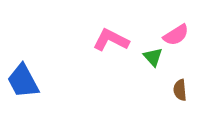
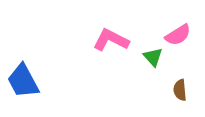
pink semicircle: moved 2 px right
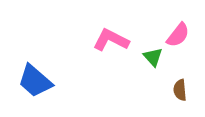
pink semicircle: rotated 20 degrees counterclockwise
blue trapezoid: moved 12 px right; rotated 21 degrees counterclockwise
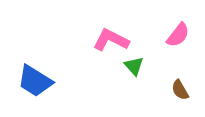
green triangle: moved 19 px left, 9 px down
blue trapezoid: rotated 9 degrees counterclockwise
brown semicircle: rotated 25 degrees counterclockwise
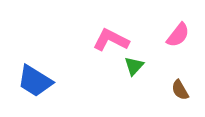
green triangle: rotated 25 degrees clockwise
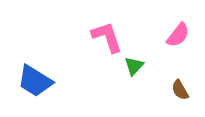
pink L-shape: moved 4 px left, 3 px up; rotated 45 degrees clockwise
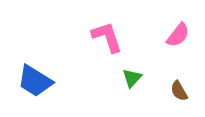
green triangle: moved 2 px left, 12 px down
brown semicircle: moved 1 px left, 1 px down
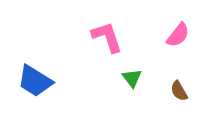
green triangle: rotated 20 degrees counterclockwise
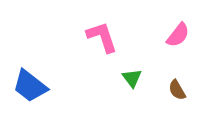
pink L-shape: moved 5 px left
blue trapezoid: moved 5 px left, 5 px down; rotated 6 degrees clockwise
brown semicircle: moved 2 px left, 1 px up
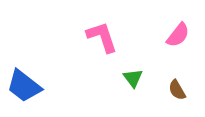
green triangle: moved 1 px right
blue trapezoid: moved 6 px left
